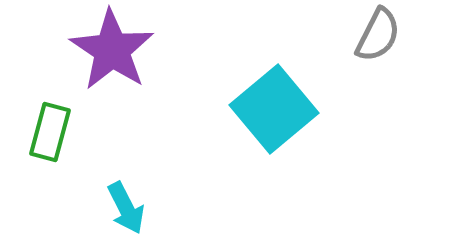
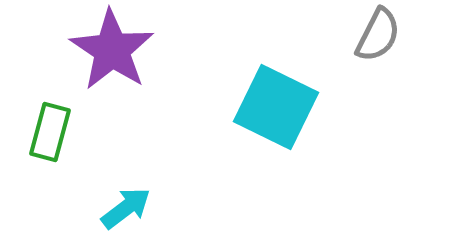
cyan square: moved 2 px right, 2 px up; rotated 24 degrees counterclockwise
cyan arrow: rotated 100 degrees counterclockwise
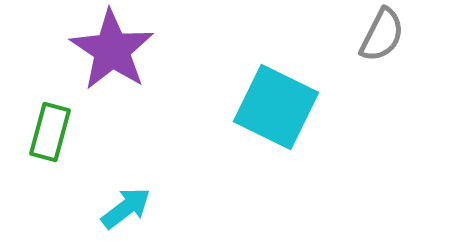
gray semicircle: moved 4 px right
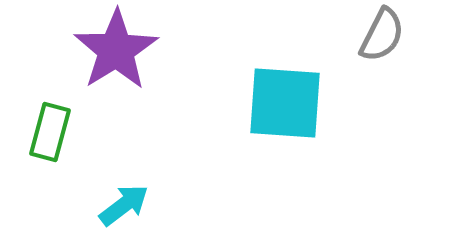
purple star: moved 4 px right; rotated 6 degrees clockwise
cyan square: moved 9 px right, 4 px up; rotated 22 degrees counterclockwise
cyan arrow: moved 2 px left, 3 px up
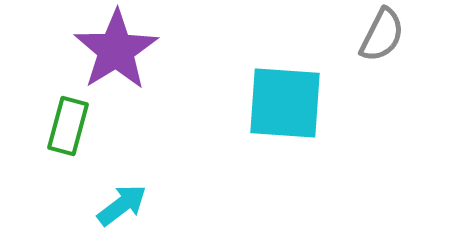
green rectangle: moved 18 px right, 6 px up
cyan arrow: moved 2 px left
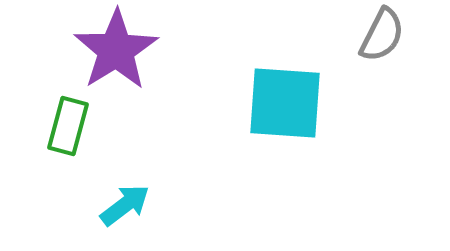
cyan arrow: moved 3 px right
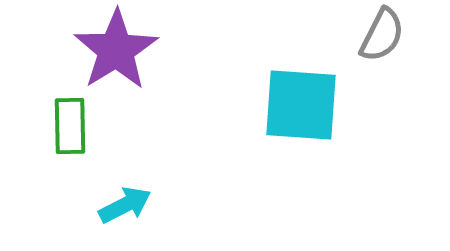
cyan square: moved 16 px right, 2 px down
green rectangle: moved 2 px right; rotated 16 degrees counterclockwise
cyan arrow: rotated 10 degrees clockwise
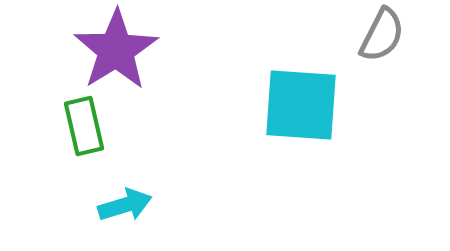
green rectangle: moved 14 px right; rotated 12 degrees counterclockwise
cyan arrow: rotated 10 degrees clockwise
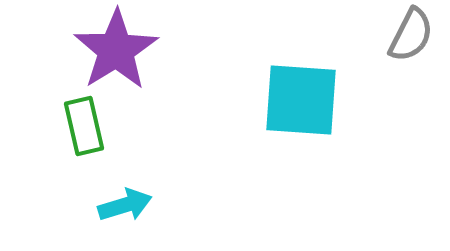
gray semicircle: moved 29 px right
cyan square: moved 5 px up
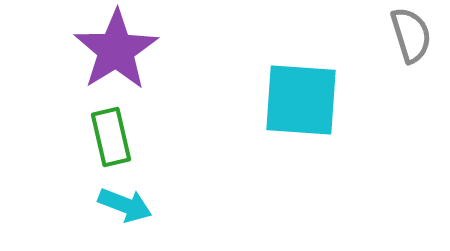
gray semicircle: rotated 44 degrees counterclockwise
green rectangle: moved 27 px right, 11 px down
cyan arrow: rotated 38 degrees clockwise
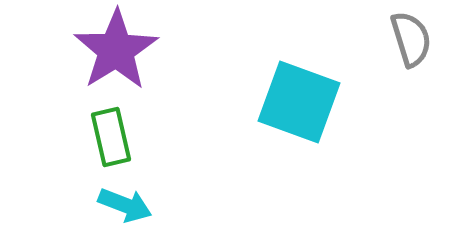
gray semicircle: moved 4 px down
cyan square: moved 2 px left, 2 px down; rotated 16 degrees clockwise
